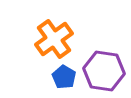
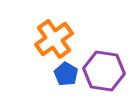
blue pentagon: moved 2 px right, 3 px up
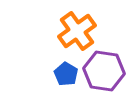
orange cross: moved 23 px right, 8 px up
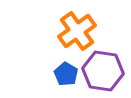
purple hexagon: moved 1 px left
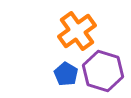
purple hexagon: rotated 9 degrees clockwise
